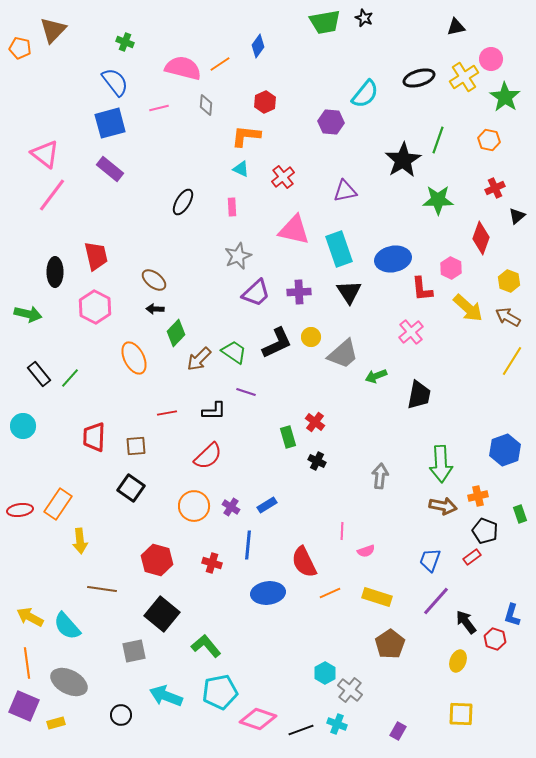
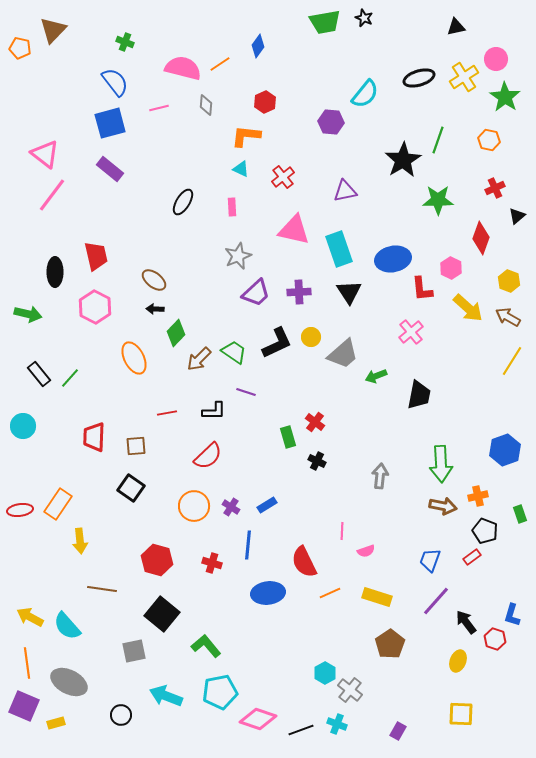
pink circle at (491, 59): moved 5 px right
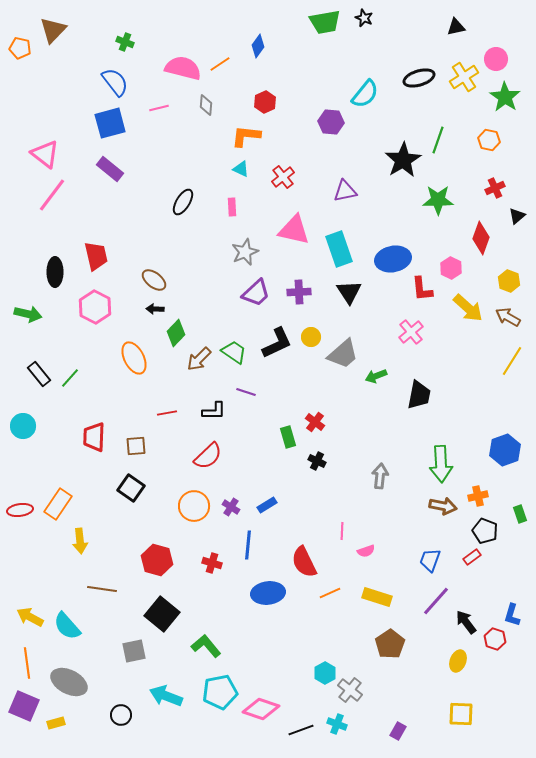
gray star at (238, 256): moved 7 px right, 4 px up
pink diamond at (258, 719): moved 3 px right, 10 px up
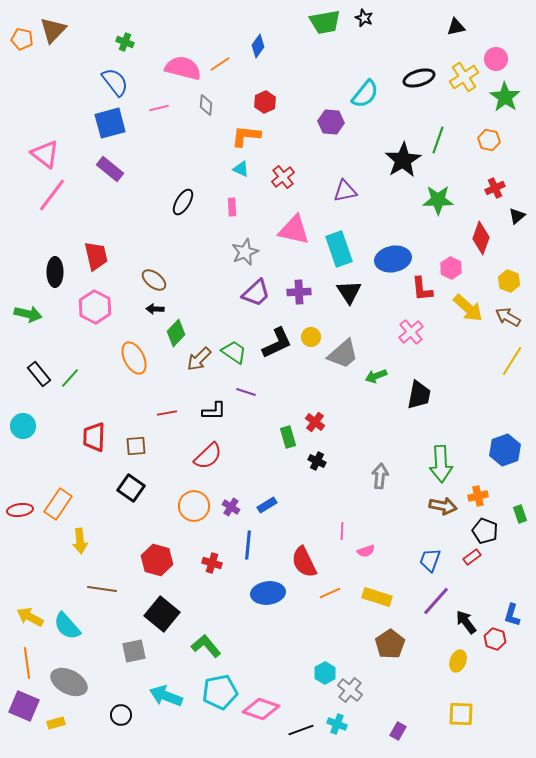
orange pentagon at (20, 48): moved 2 px right, 9 px up
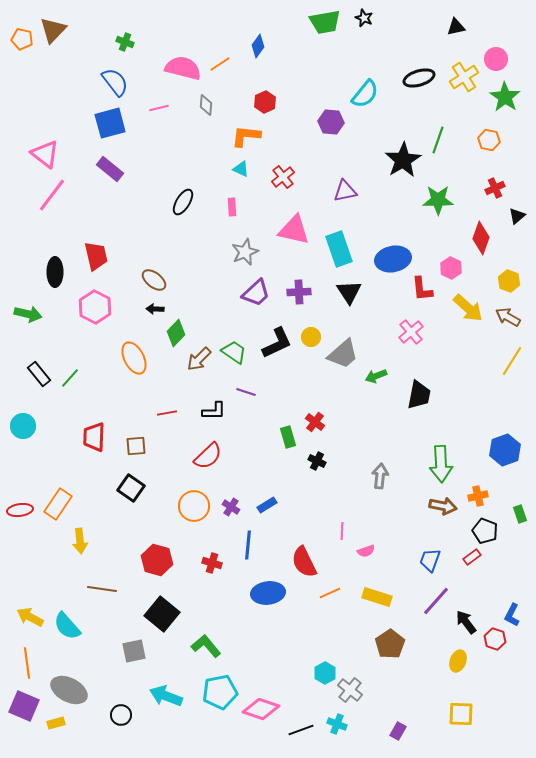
blue L-shape at (512, 615): rotated 10 degrees clockwise
gray ellipse at (69, 682): moved 8 px down
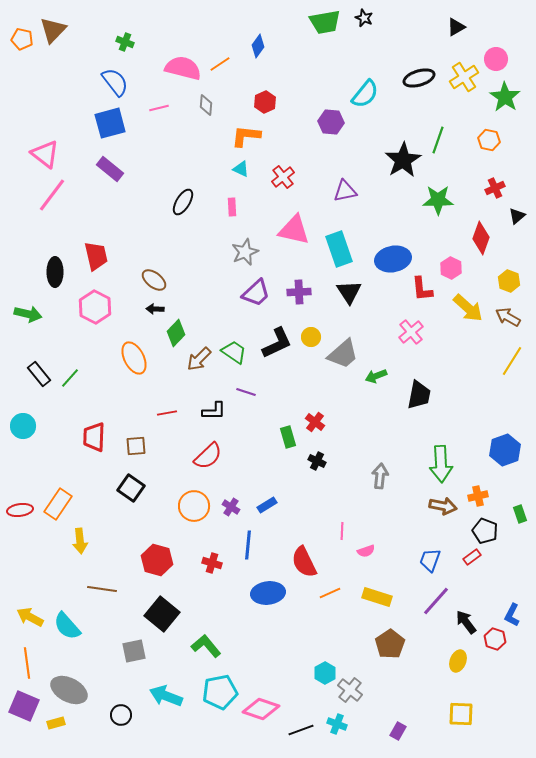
black triangle at (456, 27): rotated 18 degrees counterclockwise
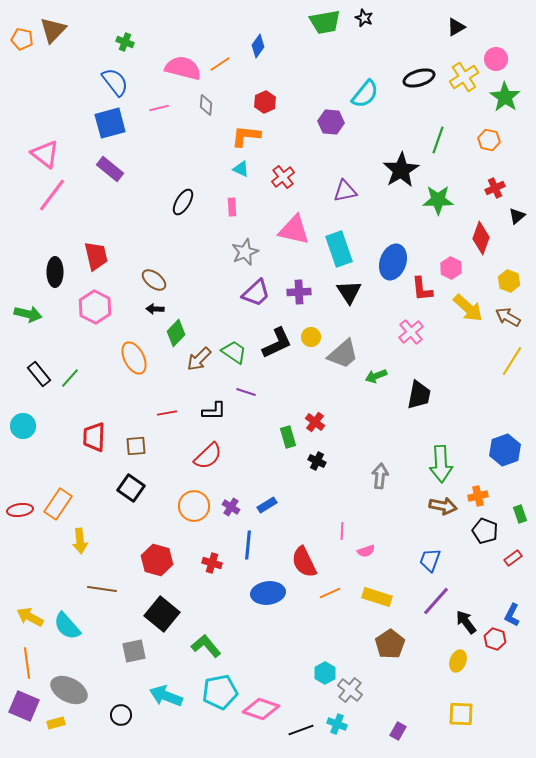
black star at (403, 160): moved 2 px left, 10 px down
blue ellipse at (393, 259): moved 3 px down; rotated 60 degrees counterclockwise
red rectangle at (472, 557): moved 41 px right, 1 px down
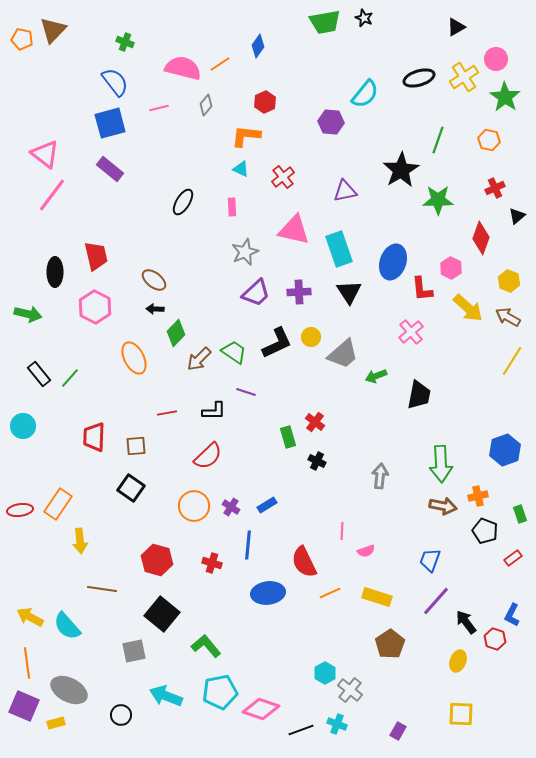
gray diamond at (206, 105): rotated 35 degrees clockwise
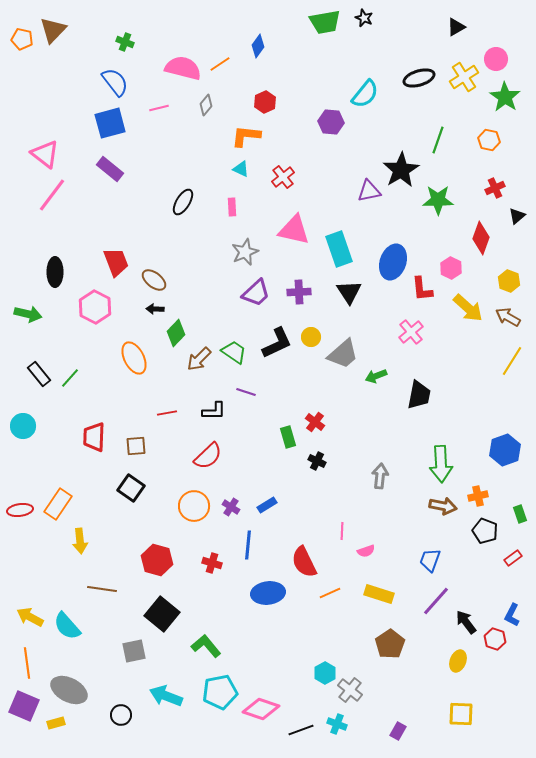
purple triangle at (345, 191): moved 24 px right
red trapezoid at (96, 256): moved 20 px right, 6 px down; rotated 8 degrees counterclockwise
yellow rectangle at (377, 597): moved 2 px right, 3 px up
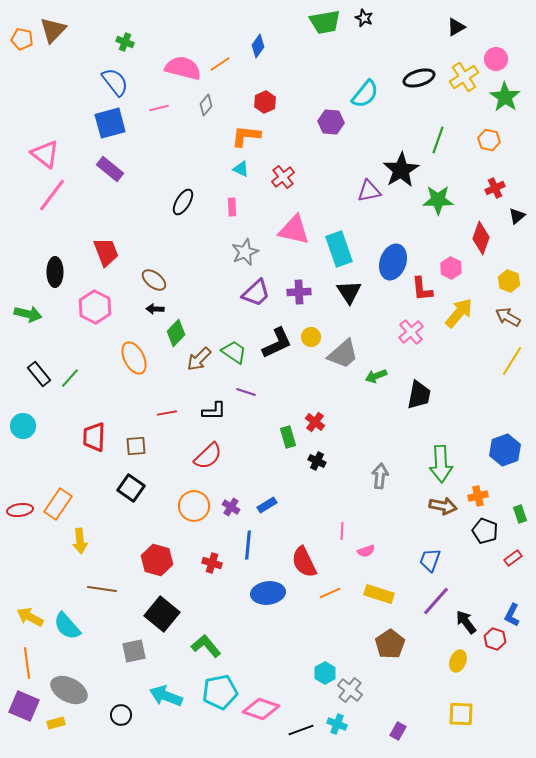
red trapezoid at (116, 262): moved 10 px left, 10 px up
yellow arrow at (468, 308): moved 9 px left, 5 px down; rotated 92 degrees counterclockwise
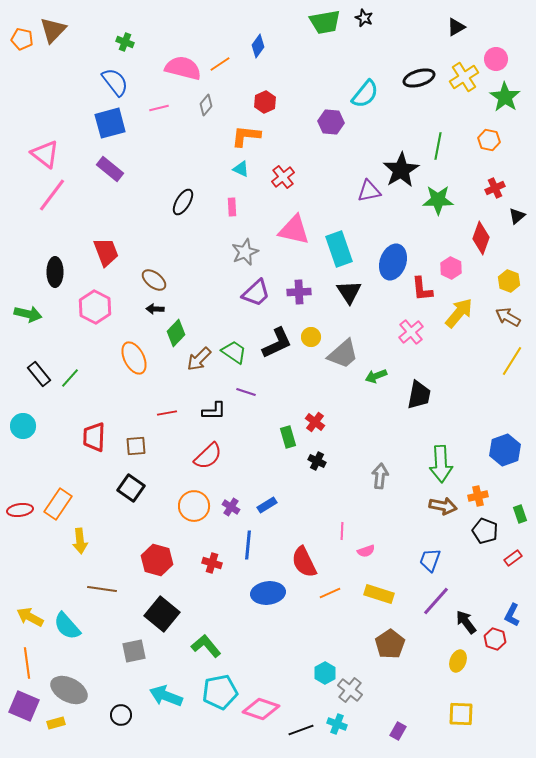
green line at (438, 140): moved 6 px down; rotated 8 degrees counterclockwise
